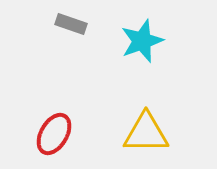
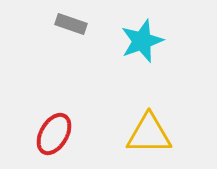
yellow triangle: moved 3 px right, 1 px down
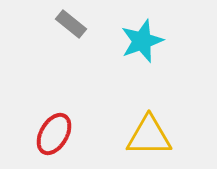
gray rectangle: rotated 20 degrees clockwise
yellow triangle: moved 2 px down
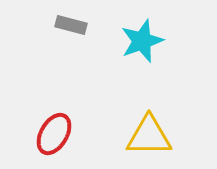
gray rectangle: moved 1 px down; rotated 24 degrees counterclockwise
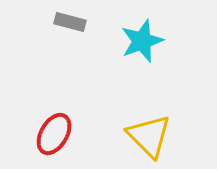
gray rectangle: moved 1 px left, 3 px up
yellow triangle: rotated 45 degrees clockwise
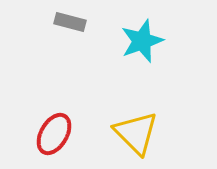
yellow triangle: moved 13 px left, 3 px up
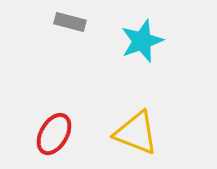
yellow triangle: rotated 24 degrees counterclockwise
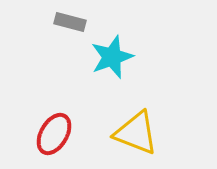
cyan star: moved 30 px left, 16 px down
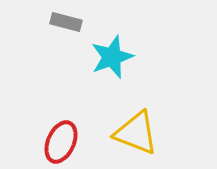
gray rectangle: moved 4 px left
red ellipse: moved 7 px right, 8 px down; rotated 6 degrees counterclockwise
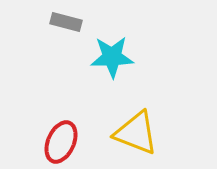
cyan star: rotated 18 degrees clockwise
